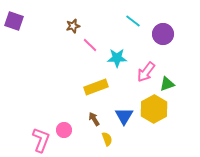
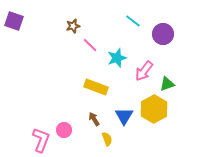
cyan star: rotated 18 degrees counterclockwise
pink arrow: moved 2 px left, 1 px up
yellow rectangle: rotated 40 degrees clockwise
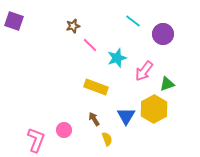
blue triangle: moved 2 px right
pink L-shape: moved 5 px left
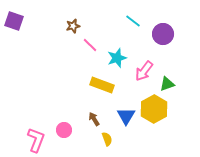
yellow rectangle: moved 6 px right, 2 px up
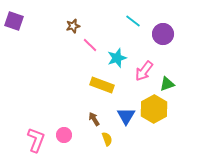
pink circle: moved 5 px down
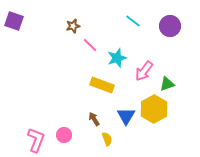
purple circle: moved 7 px right, 8 px up
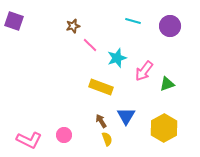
cyan line: rotated 21 degrees counterclockwise
yellow rectangle: moved 1 px left, 2 px down
yellow hexagon: moved 10 px right, 19 px down
brown arrow: moved 7 px right, 2 px down
pink L-shape: moved 7 px left; rotated 95 degrees clockwise
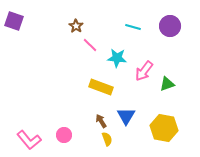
cyan line: moved 6 px down
brown star: moved 3 px right; rotated 24 degrees counterclockwise
cyan star: rotated 24 degrees clockwise
yellow hexagon: rotated 20 degrees counterclockwise
pink L-shape: rotated 25 degrees clockwise
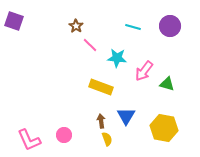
green triangle: rotated 35 degrees clockwise
brown arrow: rotated 24 degrees clockwise
pink L-shape: rotated 15 degrees clockwise
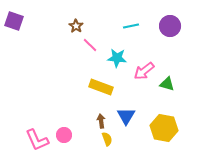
cyan line: moved 2 px left, 1 px up; rotated 28 degrees counterclockwise
pink arrow: rotated 15 degrees clockwise
pink L-shape: moved 8 px right
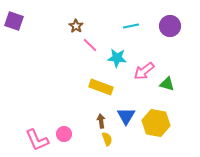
yellow hexagon: moved 8 px left, 5 px up
pink circle: moved 1 px up
